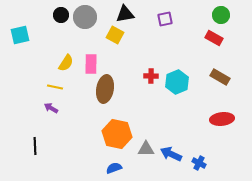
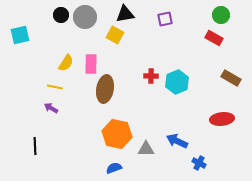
brown rectangle: moved 11 px right, 1 px down
blue arrow: moved 6 px right, 13 px up
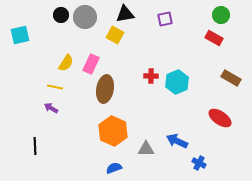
pink rectangle: rotated 24 degrees clockwise
red ellipse: moved 2 px left, 1 px up; rotated 40 degrees clockwise
orange hexagon: moved 4 px left, 3 px up; rotated 12 degrees clockwise
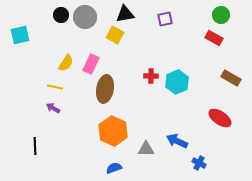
purple arrow: moved 2 px right
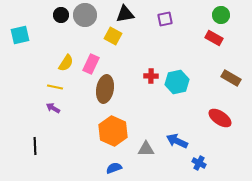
gray circle: moved 2 px up
yellow square: moved 2 px left, 1 px down
cyan hexagon: rotated 10 degrees clockwise
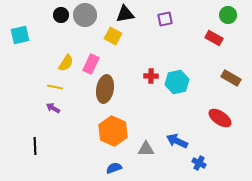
green circle: moved 7 px right
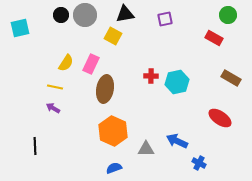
cyan square: moved 7 px up
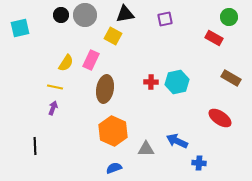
green circle: moved 1 px right, 2 px down
pink rectangle: moved 4 px up
red cross: moved 6 px down
purple arrow: rotated 80 degrees clockwise
blue cross: rotated 24 degrees counterclockwise
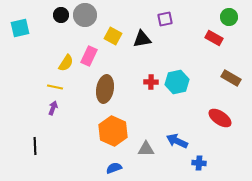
black triangle: moved 17 px right, 25 px down
pink rectangle: moved 2 px left, 4 px up
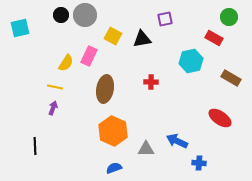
cyan hexagon: moved 14 px right, 21 px up
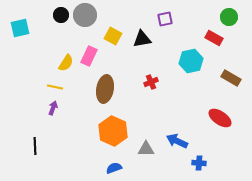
red cross: rotated 24 degrees counterclockwise
